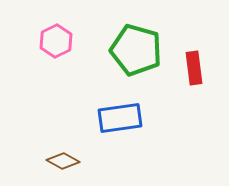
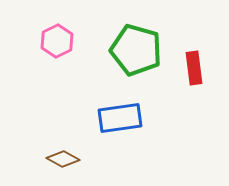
pink hexagon: moved 1 px right
brown diamond: moved 2 px up
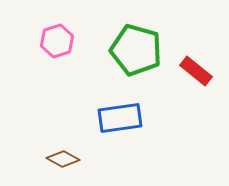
pink hexagon: rotated 8 degrees clockwise
red rectangle: moved 2 px right, 3 px down; rotated 44 degrees counterclockwise
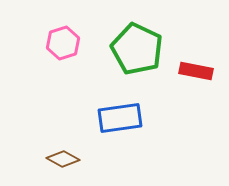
pink hexagon: moved 6 px right, 2 px down
green pentagon: moved 1 px right, 1 px up; rotated 9 degrees clockwise
red rectangle: rotated 28 degrees counterclockwise
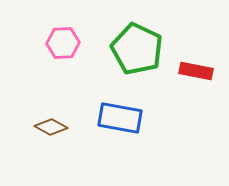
pink hexagon: rotated 16 degrees clockwise
blue rectangle: rotated 18 degrees clockwise
brown diamond: moved 12 px left, 32 px up
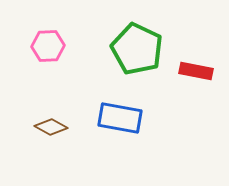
pink hexagon: moved 15 px left, 3 px down
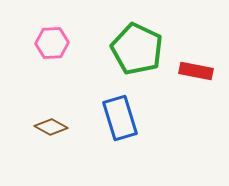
pink hexagon: moved 4 px right, 3 px up
blue rectangle: rotated 63 degrees clockwise
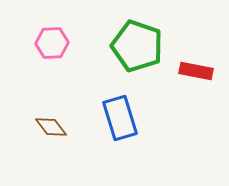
green pentagon: moved 3 px up; rotated 6 degrees counterclockwise
brown diamond: rotated 24 degrees clockwise
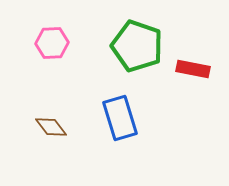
red rectangle: moved 3 px left, 2 px up
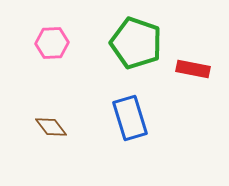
green pentagon: moved 1 px left, 3 px up
blue rectangle: moved 10 px right
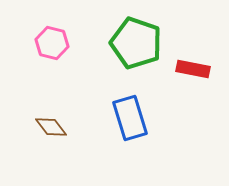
pink hexagon: rotated 16 degrees clockwise
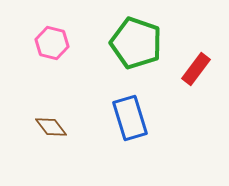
red rectangle: moved 3 px right; rotated 64 degrees counterclockwise
